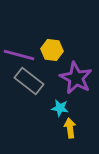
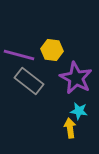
cyan star: moved 19 px right, 3 px down
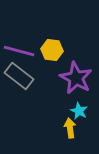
purple line: moved 4 px up
gray rectangle: moved 10 px left, 5 px up
cyan star: rotated 18 degrees clockwise
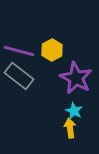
yellow hexagon: rotated 25 degrees clockwise
cyan star: moved 5 px left
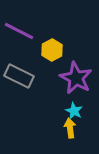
purple line: moved 20 px up; rotated 12 degrees clockwise
gray rectangle: rotated 12 degrees counterclockwise
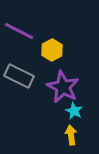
purple star: moved 13 px left, 9 px down
yellow arrow: moved 1 px right, 7 px down
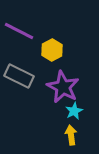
cyan star: rotated 18 degrees clockwise
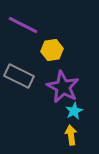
purple line: moved 4 px right, 6 px up
yellow hexagon: rotated 20 degrees clockwise
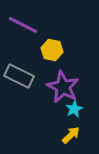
yellow hexagon: rotated 20 degrees clockwise
cyan star: moved 2 px up
yellow arrow: rotated 54 degrees clockwise
